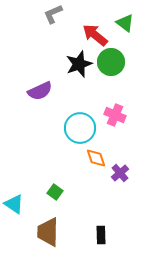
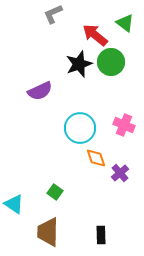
pink cross: moved 9 px right, 10 px down
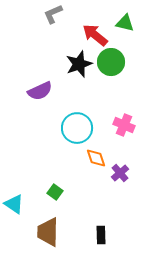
green triangle: rotated 24 degrees counterclockwise
cyan circle: moved 3 px left
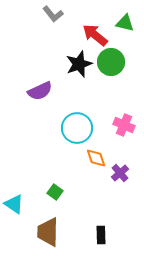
gray L-shape: rotated 105 degrees counterclockwise
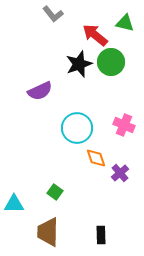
cyan triangle: rotated 35 degrees counterclockwise
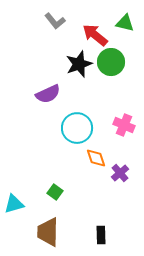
gray L-shape: moved 2 px right, 7 px down
purple semicircle: moved 8 px right, 3 px down
cyan triangle: rotated 15 degrees counterclockwise
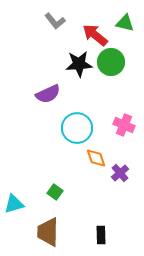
black star: rotated 16 degrees clockwise
